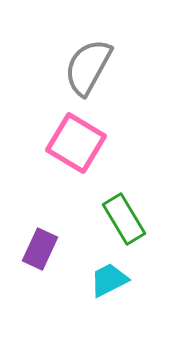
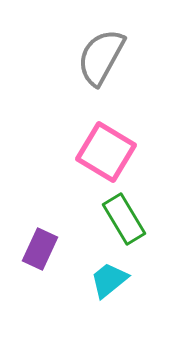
gray semicircle: moved 13 px right, 10 px up
pink square: moved 30 px right, 9 px down
cyan trapezoid: rotated 12 degrees counterclockwise
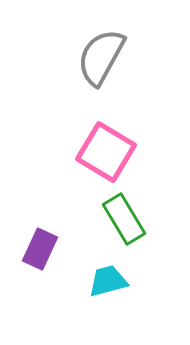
cyan trapezoid: moved 1 px left, 1 px down; rotated 24 degrees clockwise
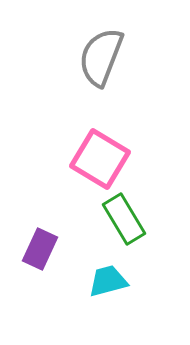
gray semicircle: rotated 8 degrees counterclockwise
pink square: moved 6 px left, 7 px down
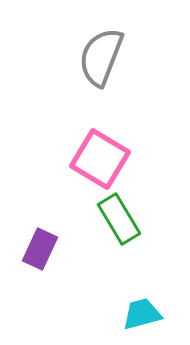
green rectangle: moved 5 px left
cyan trapezoid: moved 34 px right, 33 px down
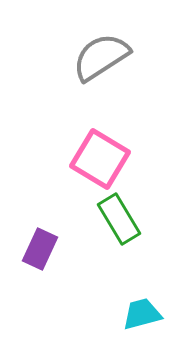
gray semicircle: rotated 36 degrees clockwise
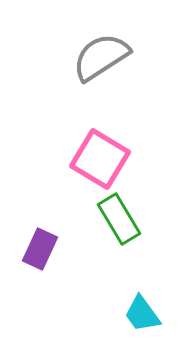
cyan trapezoid: rotated 111 degrees counterclockwise
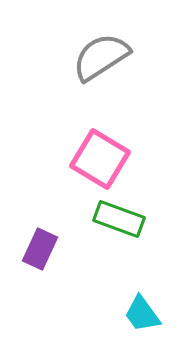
green rectangle: rotated 39 degrees counterclockwise
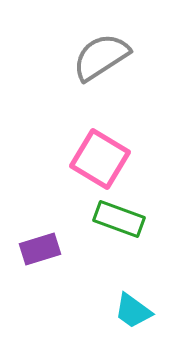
purple rectangle: rotated 48 degrees clockwise
cyan trapezoid: moved 9 px left, 3 px up; rotated 18 degrees counterclockwise
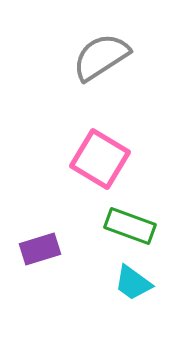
green rectangle: moved 11 px right, 7 px down
cyan trapezoid: moved 28 px up
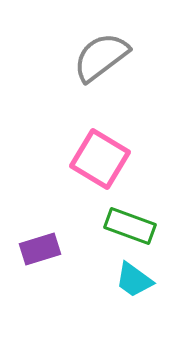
gray semicircle: rotated 4 degrees counterclockwise
cyan trapezoid: moved 1 px right, 3 px up
